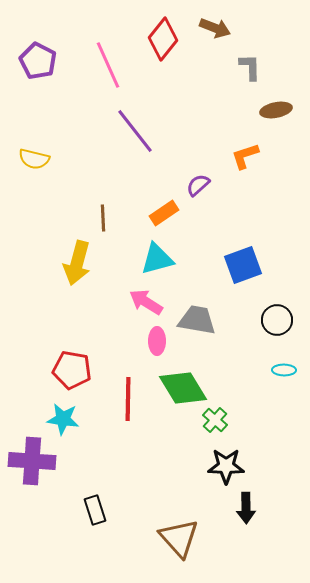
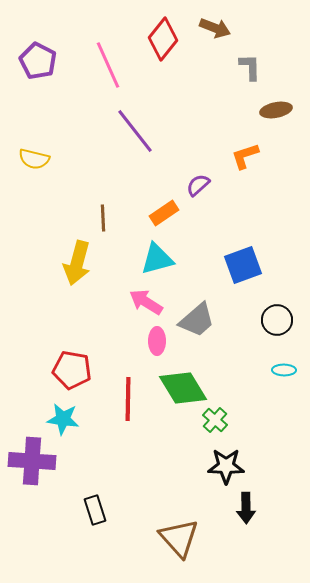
gray trapezoid: rotated 129 degrees clockwise
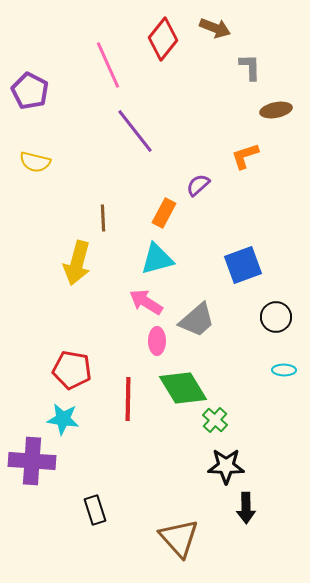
purple pentagon: moved 8 px left, 30 px down
yellow semicircle: moved 1 px right, 3 px down
orange rectangle: rotated 28 degrees counterclockwise
black circle: moved 1 px left, 3 px up
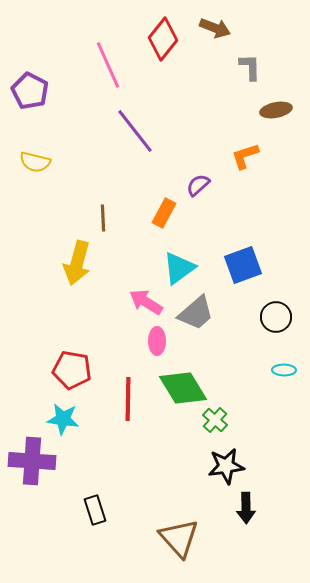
cyan triangle: moved 22 px right, 9 px down; rotated 21 degrees counterclockwise
gray trapezoid: moved 1 px left, 7 px up
black star: rotated 9 degrees counterclockwise
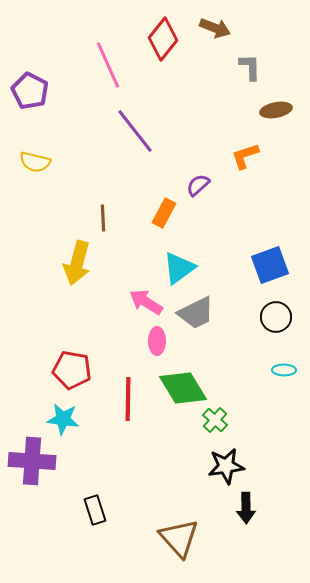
blue square: moved 27 px right
gray trapezoid: rotated 15 degrees clockwise
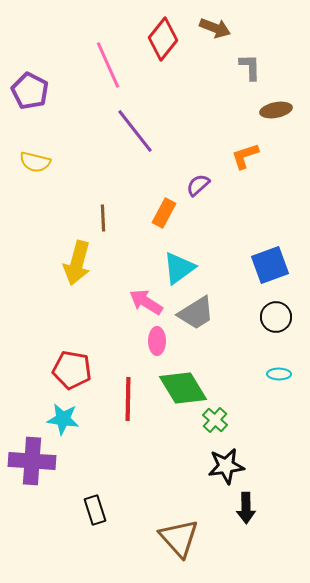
gray trapezoid: rotated 6 degrees counterclockwise
cyan ellipse: moved 5 px left, 4 px down
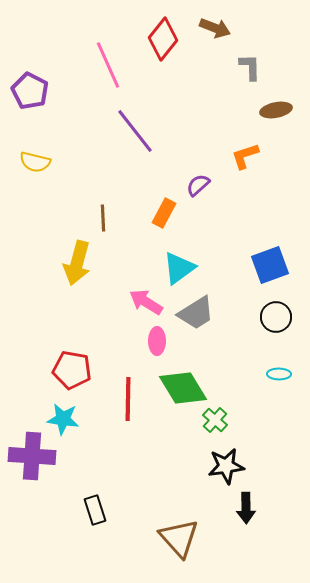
purple cross: moved 5 px up
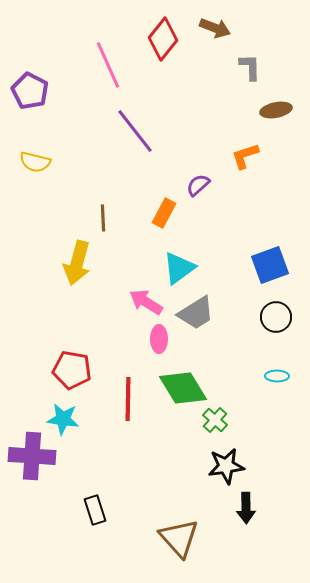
pink ellipse: moved 2 px right, 2 px up
cyan ellipse: moved 2 px left, 2 px down
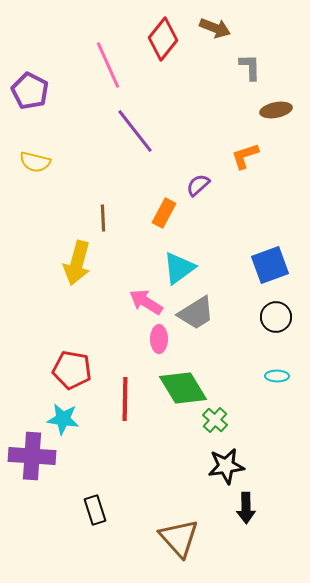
red line: moved 3 px left
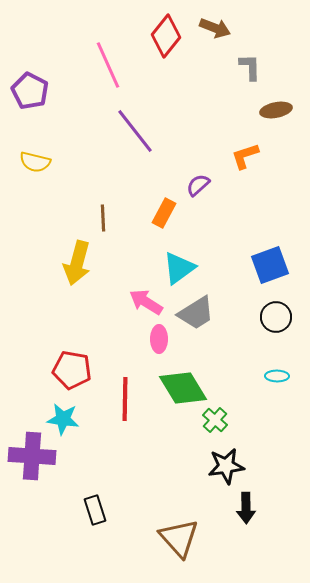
red diamond: moved 3 px right, 3 px up
